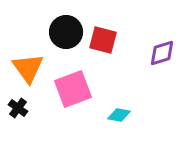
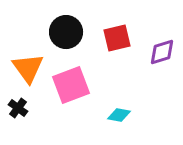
red square: moved 14 px right, 2 px up; rotated 28 degrees counterclockwise
purple diamond: moved 1 px up
pink square: moved 2 px left, 4 px up
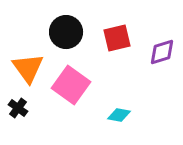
pink square: rotated 33 degrees counterclockwise
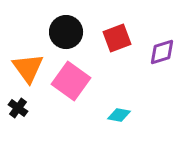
red square: rotated 8 degrees counterclockwise
pink square: moved 4 px up
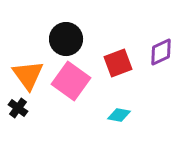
black circle: moved 7 px down
red square: moved 1 px right, 25 px down
purple diamond: moved 1 px left; rotated 8 degrees counterclockwise
orange triangle: moved 7 px down
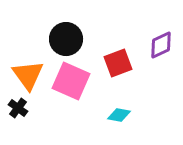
purple diamond: moved 7 px up
pink square: rotated 12 degrees counterclockwise
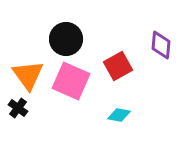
purple diamond: rotated 60 degrees counterclockwise
red square: moved 3 px down; rotated 8 degrees counterclockwise
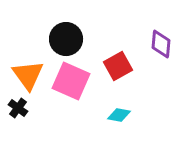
purple diamond: moved 1 px up
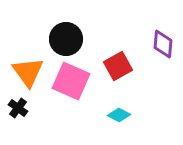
purple diamond: moved 2 px right
orange triangle: moved 3 px up
cyan diamond: rotated 15 degrees clockwise
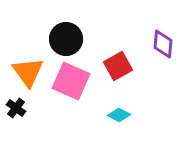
black cross: moved 2 px left
